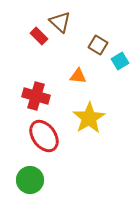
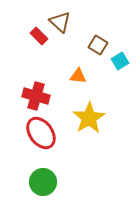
red ellipse: moved 3 px left, 3 px up
green circle: moved 13 px right, 2 px down
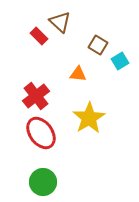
orange triangle: moved 2 px up
red cross: rotated 36 degrees clockwise
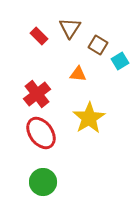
brown triangle: moved 10 px right, 6 px down; rotated 20 degrees clockwise
red cross: moved 1 px right, 2 px up
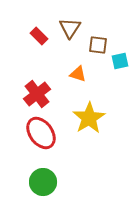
brown square: rotated 24 degrees counterclockwise
cyan square: rotated 18 degrees clockwise
orange triangle: rotated 12 degrees clockwise
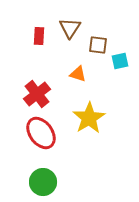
red rectangle: rotated 48 degrees clockwise
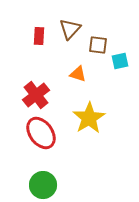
brown triangle: moved 1 px down; rotated 10 degrees clockwise
red cross: moved 1 px left, 1 px down
green circle: moved 3 px down
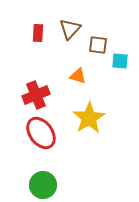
red rectangle: moved 1 px left, 3 px up
cyan square: rotated 18 degrees clockwise
orange triangle: moved 2 px down
red cross: rotated 16 degrees clockwise
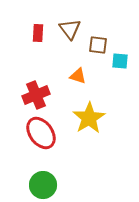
brown triangle: rotated 20 degrees counterclockwise
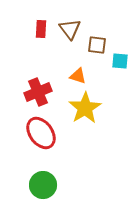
red rectangle: moved 3 px right, 4 px up
brown square: moved 1 px left
red cross: moved 2 px right, 3 px up
yellow star: moved 4 px left, 10 px up
